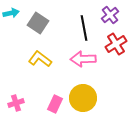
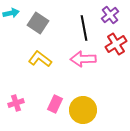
yellow circle: moved 12 px down
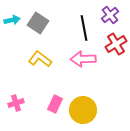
cyan arrow: moved 1 px right, 7 px down
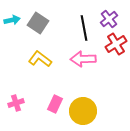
purple cross: moved 1 px left, 4 px down
yellow circle: moved 1 px down
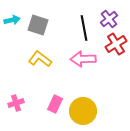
gray square: moved 2 px down; rotated 15 degrees counterclockwise
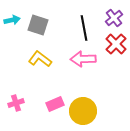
purple cross: moved 5 px right, 1 px up
red cross: rotated 15 degrees counterclockwise
pink rectangle: rotated 42 degrees clockwise
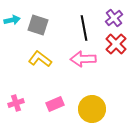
yellow circle: moved 9 px right, 2 px up
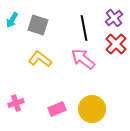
cyan arrow: rotated 133 degrees clockwise
pink arrow: rotated 40 degrees clockwise
pink rectangle: moved 2 px right, 5 px down
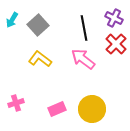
purple cross: rotated 24 degrees counterclockwise
gray square: rotated 30 degrees clockwise
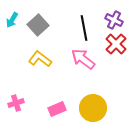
purple cross: moved 2 px down
yellow circle: moved 1 px right, 1 px up
